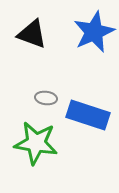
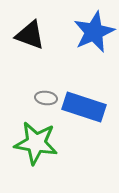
black triangle: moved 2 px left, 1 px down
blue rectangle: moved 4 px left, 8 px up
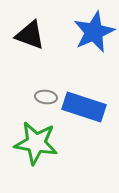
gray ellipse: moved 1 px up
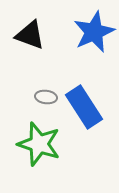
blue rectangle: rotated 39 degrees clockwise
green star: moved 3 px right, 1 px down; rotated 9 degrees clockwise
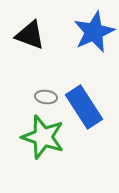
green star: moved 4 px right, 7 px up
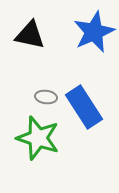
black triangle: rotated 8 degrees counterclockwise
green star: moved 5 px left, 1 px down
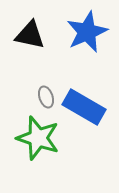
blue star: moved 7 px left
gray ellipse: rotated 65 degrees clockwise
blue rectangle: rotated 27 degrees counterclockwise
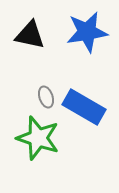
blue star: rotated 15 degrees clockwise
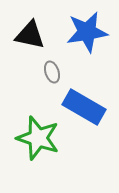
gray ellipse: moved 6 px right, 25 px up
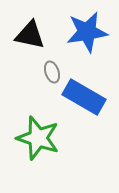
blue rectangle: moved 10 px up
